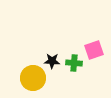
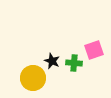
black star: rotated 21 degrees clockwise
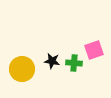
black star: rotated 14 degrees counterclockwise
yellow circle: moved 11 px left, 9 px up
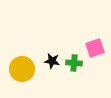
pink square: moved 1 px right, 2 px up
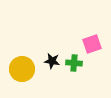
pink square: moved 3 px left, 4 px up
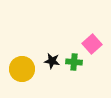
pink square: rotated 24 degrees counterclockwise
green cross: moved 1 px up
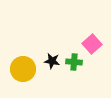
yellow circle: moved 1 px right
